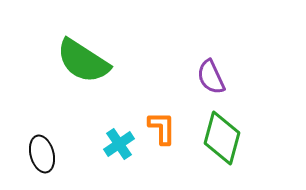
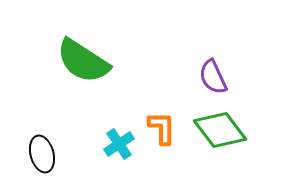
purple semicircle: moved 2 px right
green diamond: moved 2 px left, 8 px up; rotated 52 degrees counterclockwise
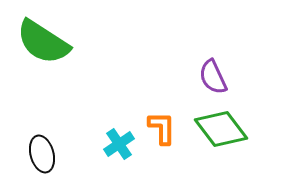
green semicircle: moved 40 px left, 19 px up
green diamond: moved 1 px right, 1 px up
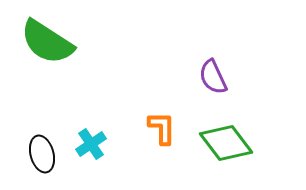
green semicircle: moved 4 px right
green diamond: moved 5 px right, 14 px down
cyan cross: moved 28 px left
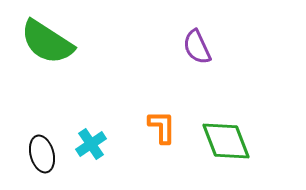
purple semicircle: moved 16 px left, 30 px up
orange L-shape: moved 1 px up
green diamond: moved 2 px up; rotated 16 degrees clockwise
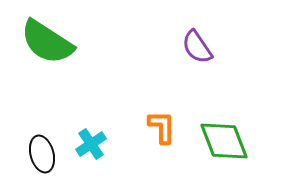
purple semicircle: rotated 9 degrees counterclockwise
green diamond: moved 2 px left
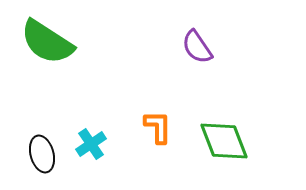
orange L-shape: moved 4 px left
